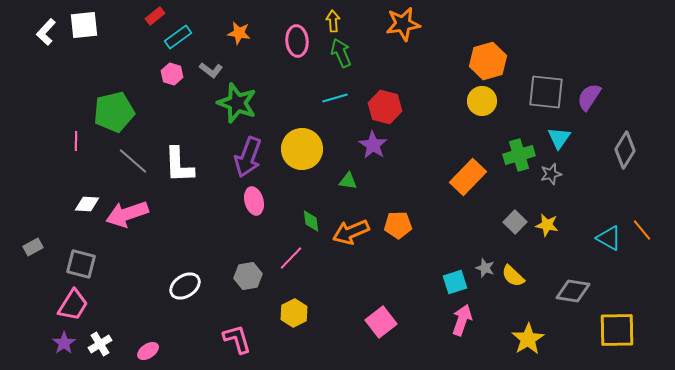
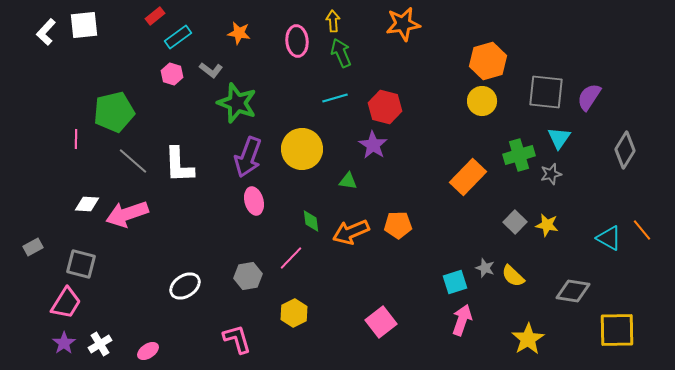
pink line at (76, 141): moved 2 px up
pink trapezoid at (73, 305): moved 7 px left, 2 px up
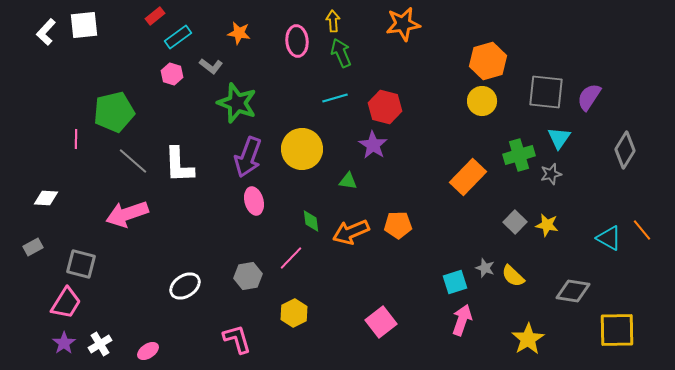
gray L-shape at (211, 70): moved 4 px up
white diamond at (87, 204): moved 41 px left, 6 px up
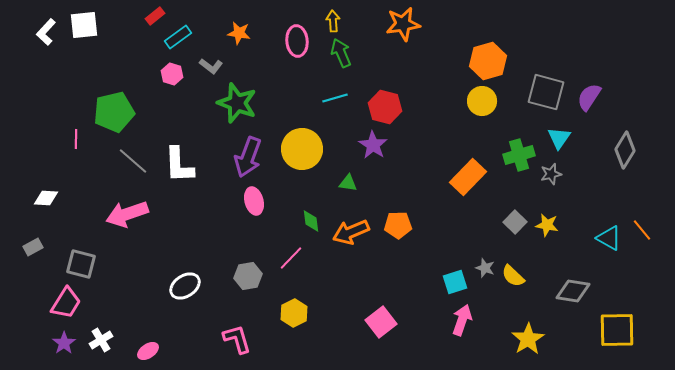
gray square at (546, 92): rotated 9 degrees clockwise
green triangle at (348, 181): moved 2 px down
white cross at (100, 344): moved 1 px right, 4 px up
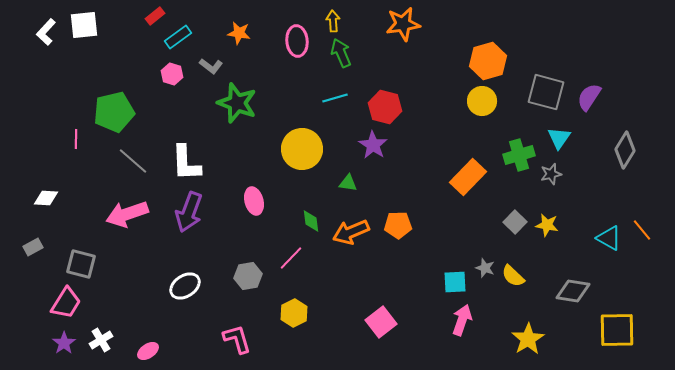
purple arrow at (248, 157): moved 59 px left, 55 px down
white L-shape at (179, 165): moved 7 px right, 2 px up
cyan square at (455, 282): rotated 15 degrees clockwise
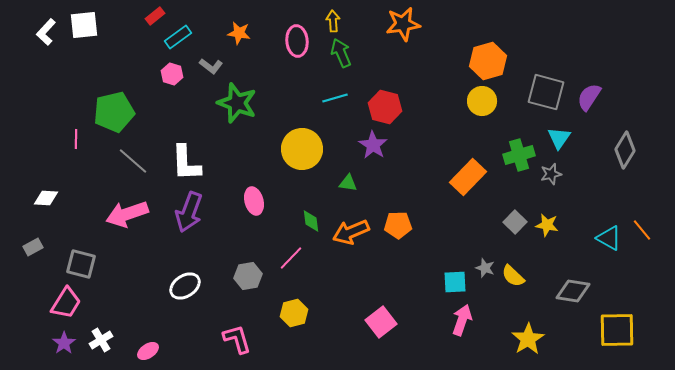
yellow hexagon at (294, 313): rotated 12 degrees clockwise
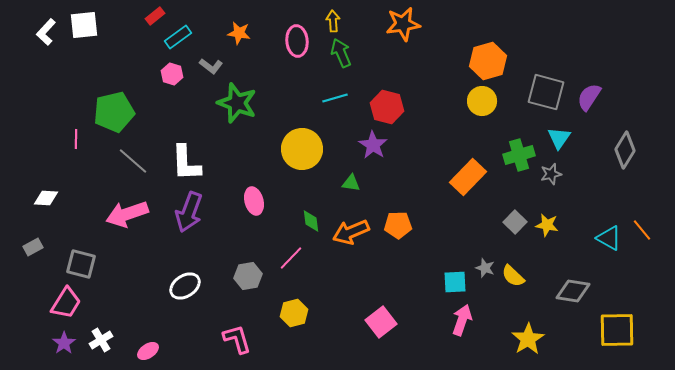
red hexagon at (385, 107): moved 2 px right
green triangle at (348, 183): moved 3 px right
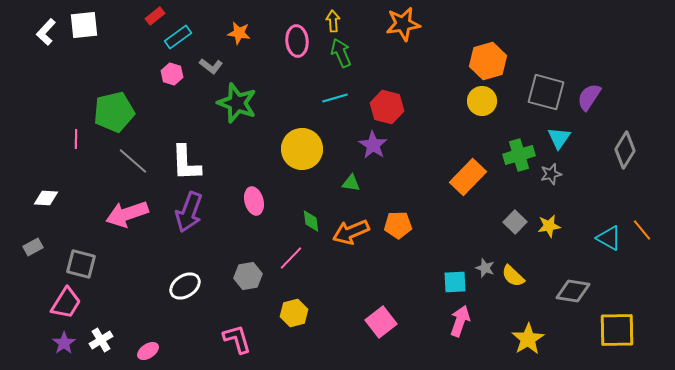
yellow star at (547, 225): moved 2 px right, 1 px down; rotated 20 degrees counterclockwise
pink arrow at (462, 320): moved 2 px left, 1 px down
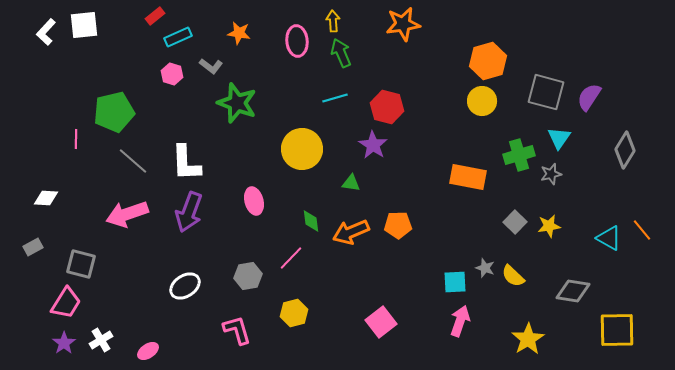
cyan rectangle at (178, 37): rotated 12 degrees clockwise
orange rectangle at (468, 177): rotated 57 degrees clockwise
pink L-shape at (237, 339): moved 9 px up
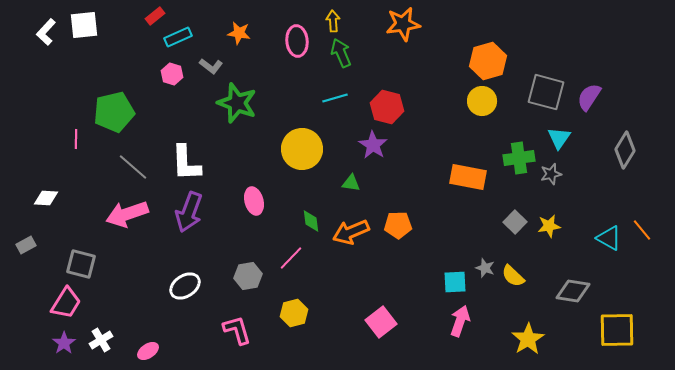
green cross at (519, 155): moved 3 px down; rotated 8 degrees clockwise
gray line at (133, 161): moved 6 px down
gray rectangle at (33, 247): moved 7 px left, 2 px up
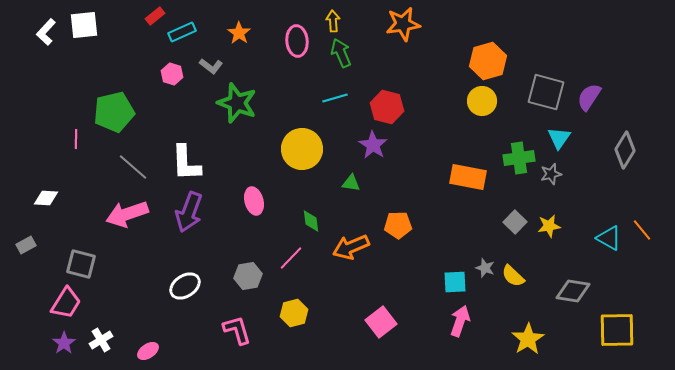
orange star at (239, 33): rotated 25 degrees clockwise
cyan rectangle at (178, 37): moved 4 px right, 5 px up
orange arrow at (351, 232): moved 15 px down
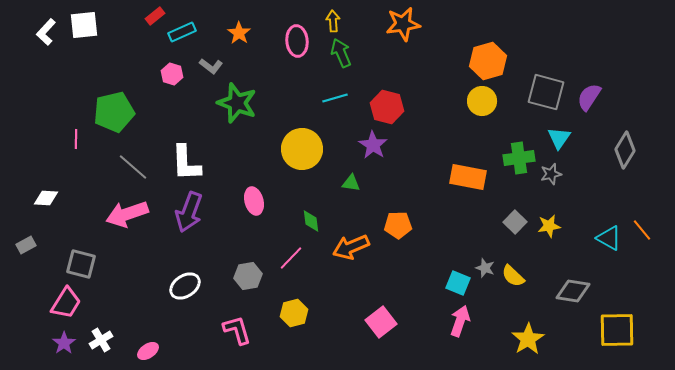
cyan square at (455, 282): moved 3 px right, 1 px down; rotated 25 degrees clockwise
